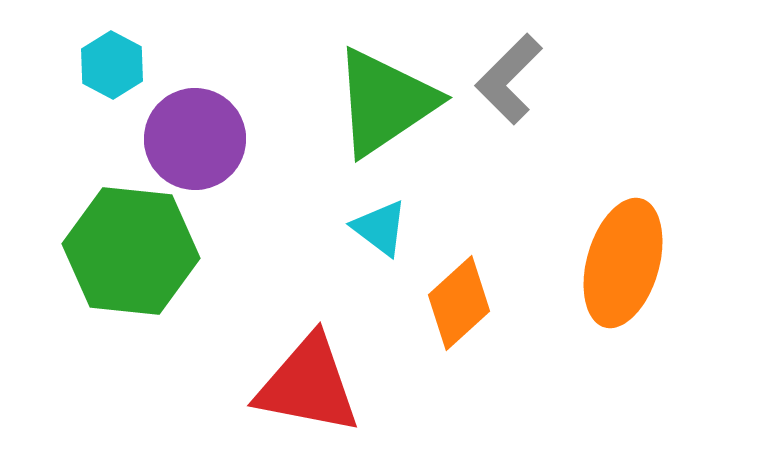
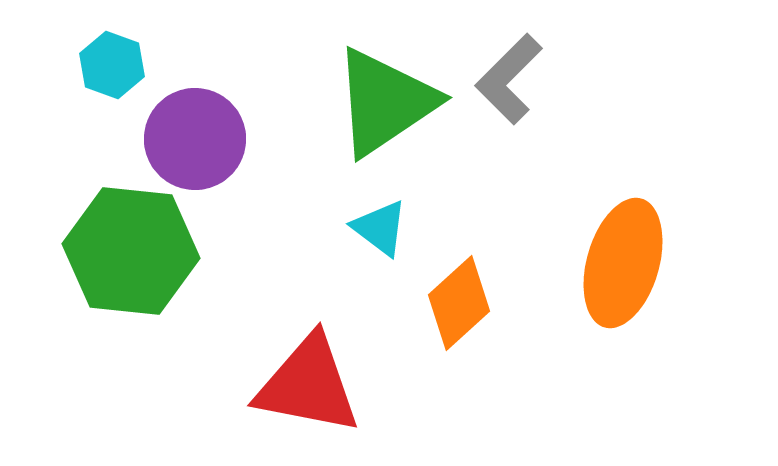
cyan hexagon: rotated 8 degrees counterclockwise
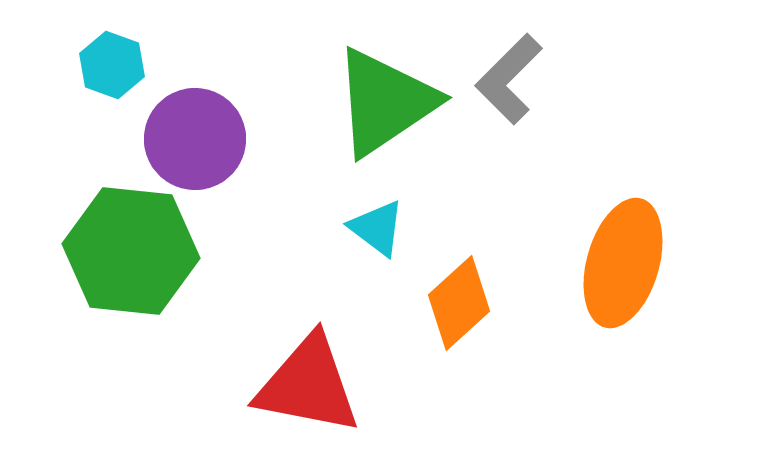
cyan triangle: moved 3 px left
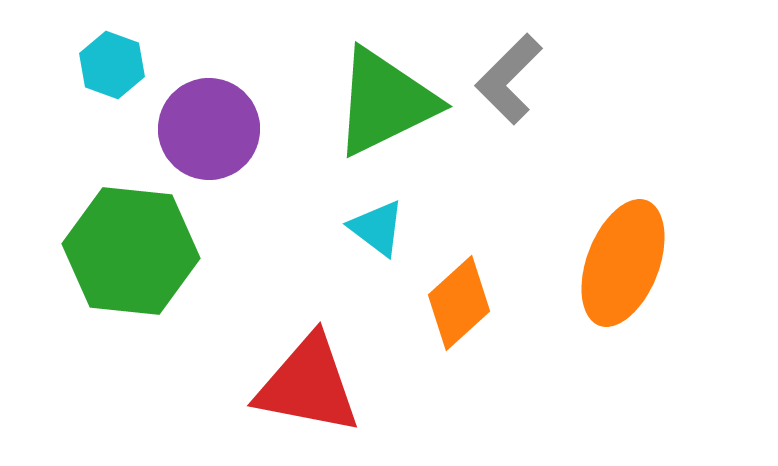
green triangle: rotated 8 degrees clockwise
purple circle: moved 14 px right, 10 px up
orange ellipse: rotated 5 degrees clockwise
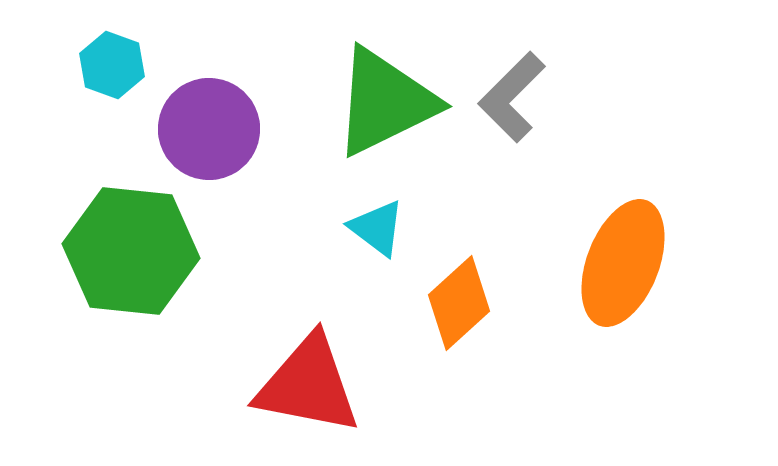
gray L-shape: moved 3 px right, 18 px down
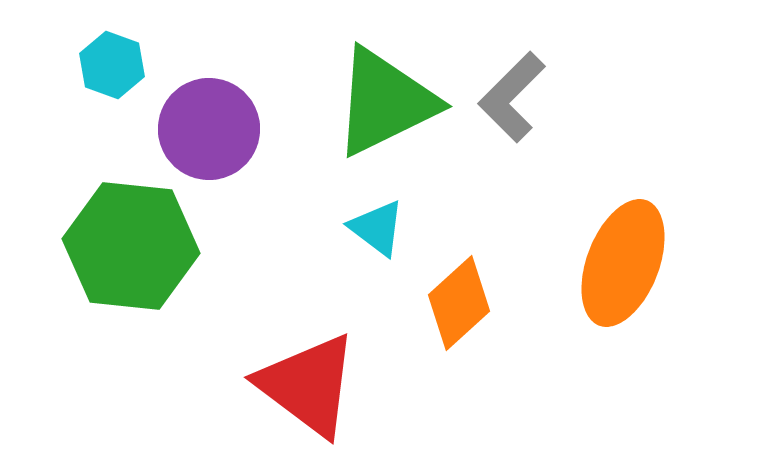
green hexagon: moved 5 px up
red triangle: rotated 26 degrees clockwise
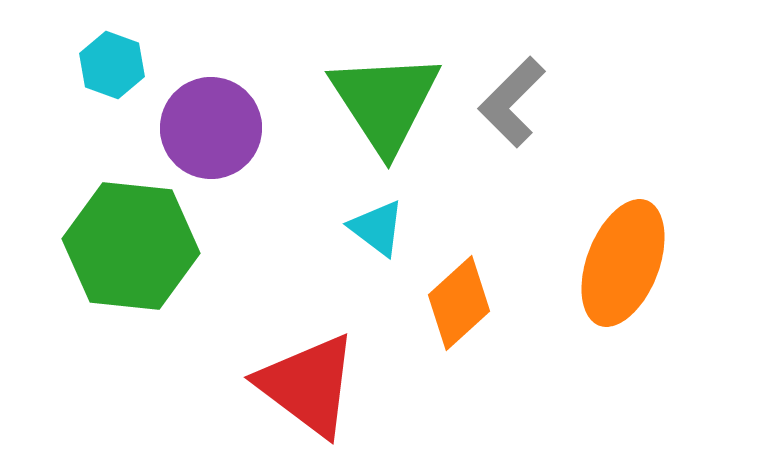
gray L-shape: moved 5 px down
green triangle: rotated 37 degrees counterclockwise
purple circle: moved 2 px right, 1 px up
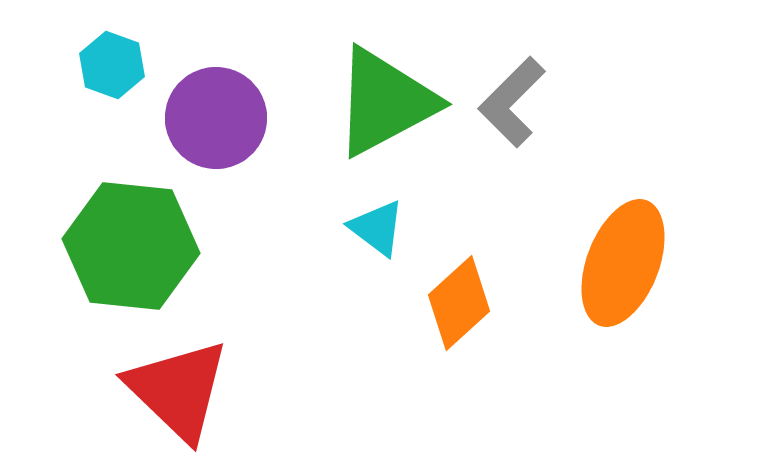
green triangle: rotated 35 degrees clockwise
purple circle: moved 5 px right, 10 px up
red triangle: moved 130 px left, 5 px down; rotated 7 degrees clockwise
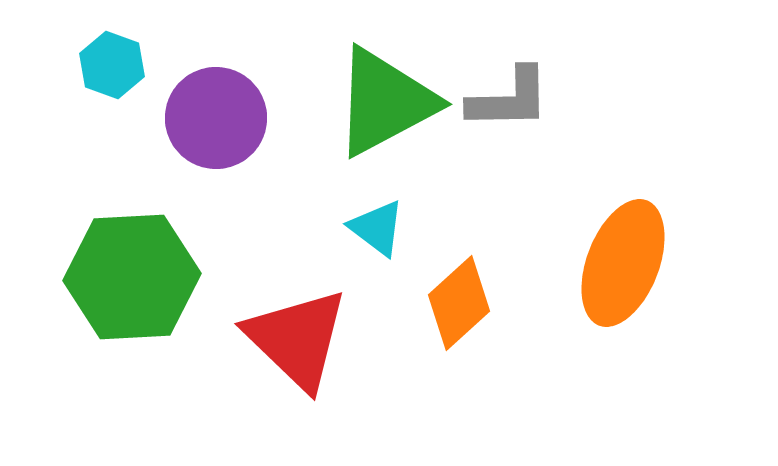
gray L-shape: moved 3 px left, 3 px up; rotated 136 degrees counterclockwise
green hexagon: moved 1 px right, 31 px down; rotated 9 degrees counterclockwise
red triangle: moved 119 px right, 51 px up
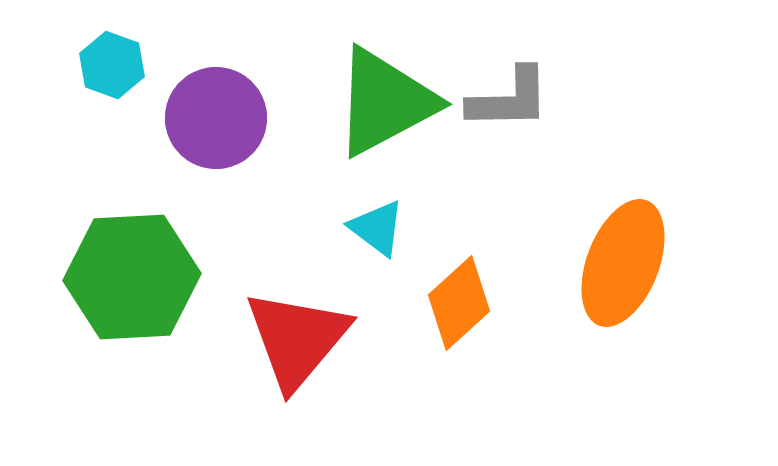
red triangle: rotated 26 degrees clockwise
